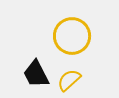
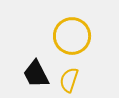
yellow semicircle: rotated 30 degrees counterclockwise
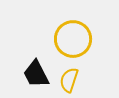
yellow circle: moved 1 px right, 3 px down
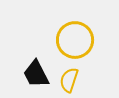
yellow circle: moved 2 px right, 1 px down
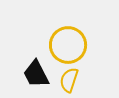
yellow circle: moved 7 px left, 5 px down
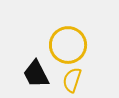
yellow semicircle: moved 3 px right
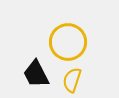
yellow circle: moved 3 px up
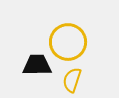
black trapezoid: moved 1 px right, 9 px up; rotated 116 degrees clockwise
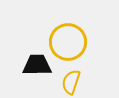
yellow semicircle: moved 1 px left, 2 px down
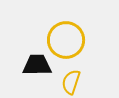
yellow circle: moved 2 px left, 2 px up
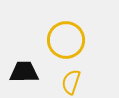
black trapezoid: moved 13 px left, 7 px down
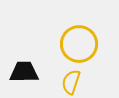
yellow circle: moved 13 px right, 4 px down
